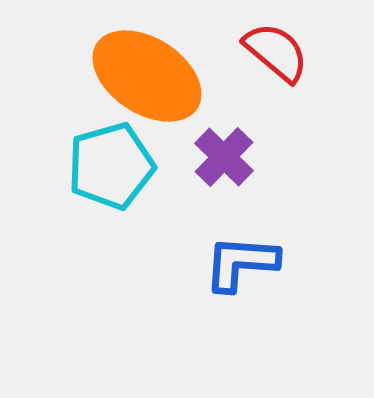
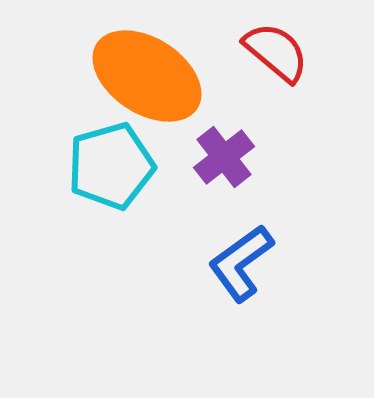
purple cross: rotated 8 degrees clockwise
blue L-shape: rotated 40 degrees counterclockwise
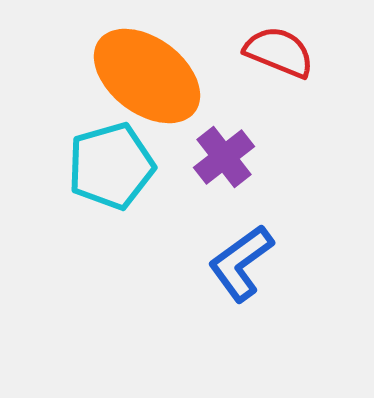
red semicircle: moved 3 px right; rotated 18 degrees counterclockwise
orange ellipse: rotated 4 degrees clockwise
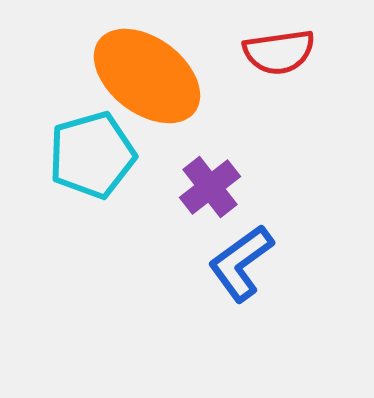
red semicircle: rotated 150 degrees clockwise
purple cross: moved 14 px left, 30 px down
cyan pentagon: moved 19 px left, 11 px up
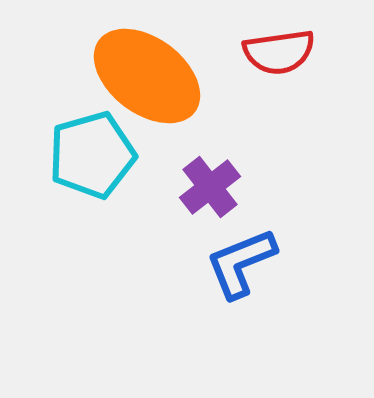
blue L-shape: rotated 14 degrees clockwise
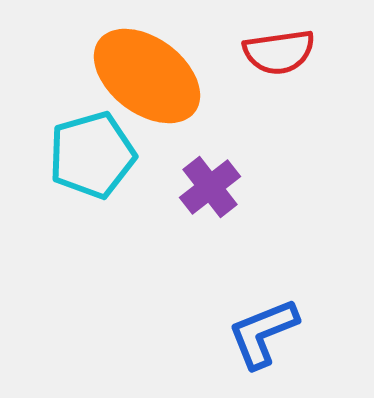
blue L-shape: moved 22 px right, 70 px down
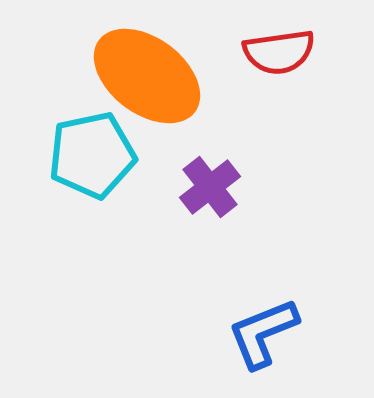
cyan pentagon: rotated 4 degrees clockwise
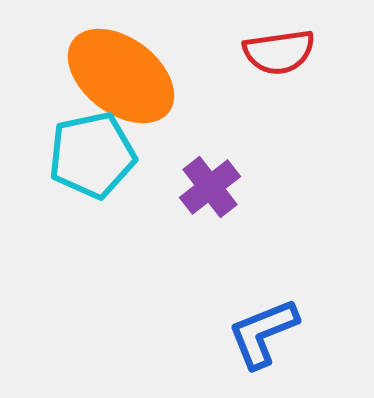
orange ellipse: moved 26 px left
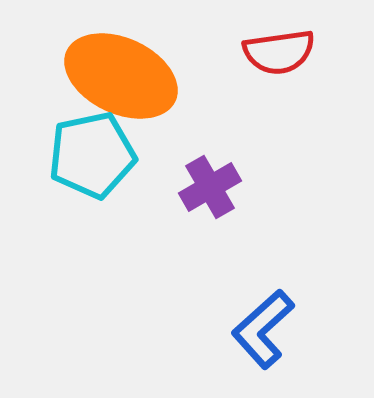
orange ellipse: rotated 12 degrees counterclockwise
purple cross: rotated 8 degrees clockwise
blue L-shape: moved 4 px up; rotated 20 degrees counterclockwise
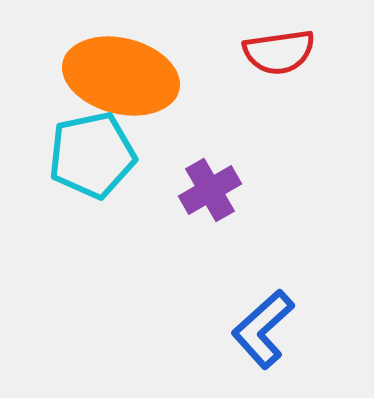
orange ellipse: rotated 11 degrees counterclockwise
purple cross: moved 3 px down
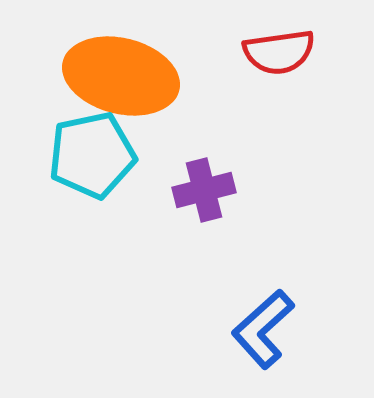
purple cross: moved 6 px left; rotated 16 degrees clockwise
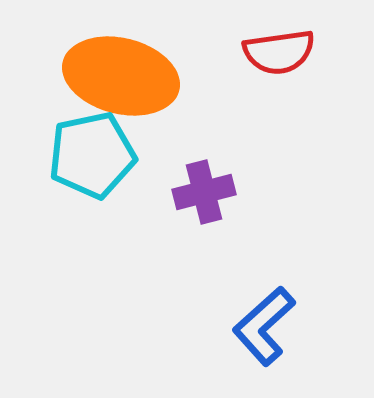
purple cross: moved 2 px down
blue L-shape: moved 1 px right, 3 px up
